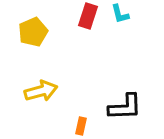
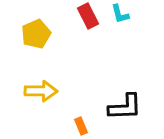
red rectangle: rotated 45 degrees counterclockwise
yellow pentagon: moved 3 px right, 2 px down
yellow arrow: rotated 16 degrees clockwise
orange rectangle: rotated 36 degrees counterclockwise
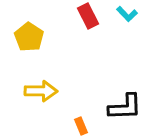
cyan L-shape: moved 7 px right; rotated 30 degrees counterclockwise
yellow pentagon: moved 7 px left, 3 px down; rotated 16 degrees counterclockwise
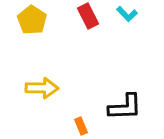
yellow pentagon: moved 3 px right, 17 px up
yellow arrow: moved 1 px right, 3 px up
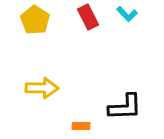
red rectangle: moved 1 px down
yellow pentagon: moved 3 px right
orange rectangle: rotated 66 degrees counterclockwise
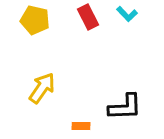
yellow pentagon: rotated 20 degrees counterclockwise
yellow arrow: rotated 56 degrees counterclockwise
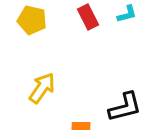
cyan L-shape: rotated 60 degrees counterclockwise
yellow pentagon: moved 3 px left
black L-shape: rotated 12 degrees counterclockwise
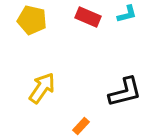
red rectangle: rotated 40 degrees counterclockwise
black L-shape: moved 15 px up
orange rectangle: rotated 48 degrees counterclockwise
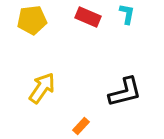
cyan L-shape: rotated 65 degrees counterclockwise
yellow pentagon: rotated 20 degrees counterclockwise
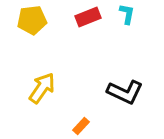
red rectangle: rotated 45 degrees counterclockwise
black L-shape: rotated 39 degrees clockwise
